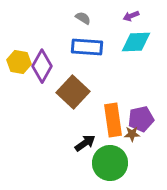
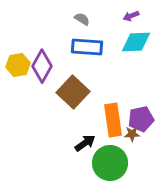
gray semicircle: moved 1 px left, 1 px down
yellow hexagon: moved 1 px left, 3 px down; rotated 20 degrees counterclockwise
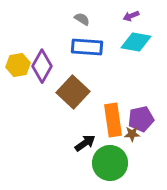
cyan diamond: rotated 12 degrees clockwise
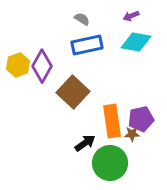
blue rectangle: moved 2 px up; rotated 16 degrees counterclockwise
yellow hexagon: rotated 10 degrees counterclockwise
orange rectangle: moved 1 px left, 1 px down
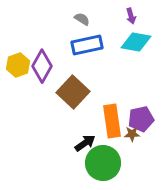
purple arrow: rotated 84 degrees counterclockwise
green circle: moved 7 px left
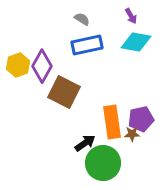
purple arrow: rotated 14 degrees counterclockwise
brown square: moved 9 px left; rotated 16 degrees counterclockwise
orange rectangle: moved 1 px down
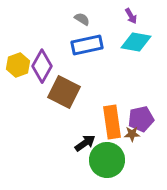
green circle: moved 4 px right, 3 px up
